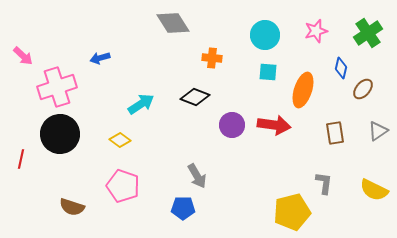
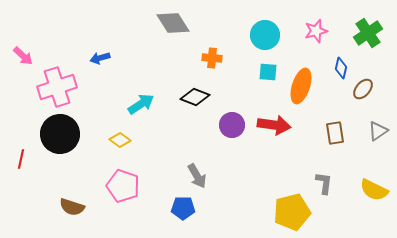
orange ellipse: moved 2 px left, 4 px up
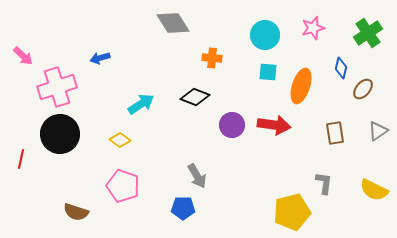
pink star: moved 3 px left, 3 px up
brown semicircle: moved 4 px right, 5 px down
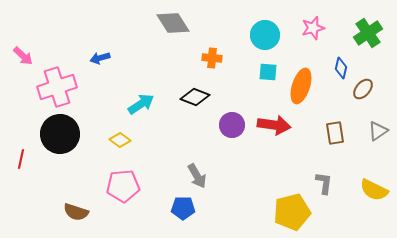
pink pentagon: rotated 24 degrees counterclockwise
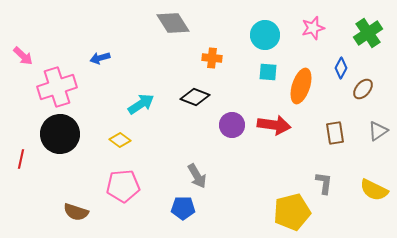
blue diamond: rotated 15 degrees clockwise
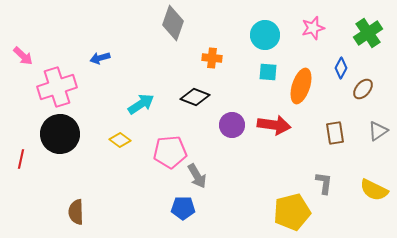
gray diamond: rotated 52 degrees clockwise
pink pentagon: moved 47 px right, 34 px up
brown semicircle: rotated 70 degrees clockwise
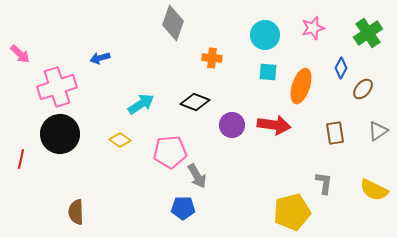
pink arrow: moved 3 px left, 2 px up
black diamond: moved 5 px down
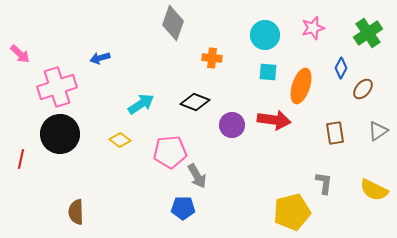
red arrow: moved 5 px up
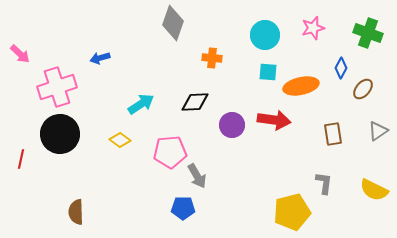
green cross: rotated 36 degrees counterclockwise
orange ellipse: rotated 60 degrees clockwise
black diamond: rotated 24 degrees counterclockwise
brown rectangle: moved 2 px left, 1 px down
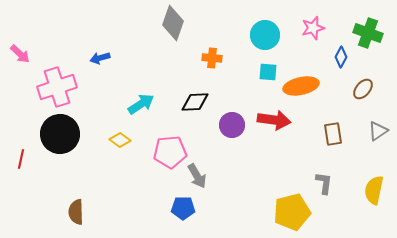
blue diamond: moved 11 px up
yellow semicircle: rotated 76 degrees clockwise
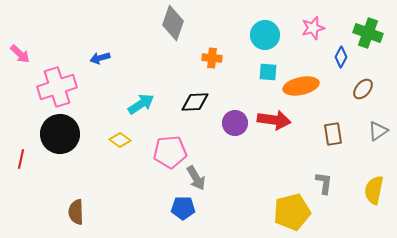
purple circle: moved 3 px right, 2 px up
gray arrow: moved 1 px left, 2 px down
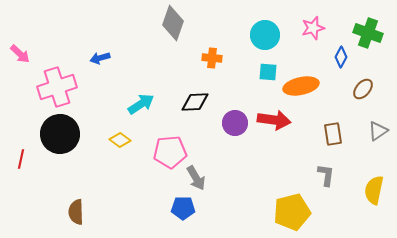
gray L-shape: moved 2 px right, 8 px up
